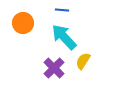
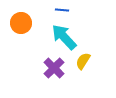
orange circle: moved 2 px left
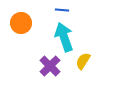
cyan arrow: rotated 24 degrees clockwise
purple cross: moved 4 px left, 2 px up
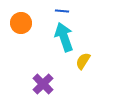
blue line: moved 1 px down
purple cross: moved 7 px left, 18 px down
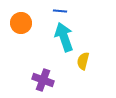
blue line: moved 2 px left
yellow semicircle: rotated 18 degrees counterclockwise
purple cross: moved 4 px up; rotated 25 degrees counterclockwise
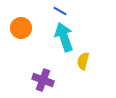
blue line: rotated 24 degrees clockwise
orange circle: moved 5 px down
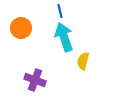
blue line: rotated 48 degrees clockwise
purple cross: moved 8 px left
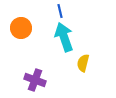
yellow semicircle: moved 2 px down
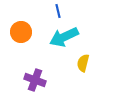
blue line: moved 2 px left
orange circle: moved 4 px down
cyan arrow: rotated 96 degrees counterclockwise
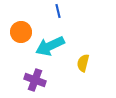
cyan arrow: moved 14 px left, 9 px down
